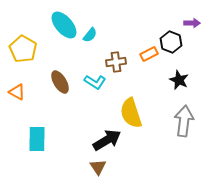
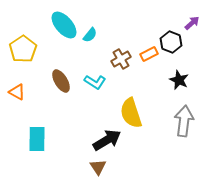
purple arrow: rotated 42 degrees counterclockwise
yellow pentagon: rotated 8 degrees clockwise
brown cross: moved 5 px right, 3 px up; rotated 24 degrees counterclockwise
brown ellipse: moved 1 px right, 1 px up
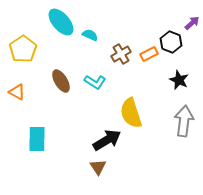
cyan ellipse: moved 3 px left, 3 px up
cyan semicircle: rotated 105 degrees counterclockwise
brown cross: moved 5 px up
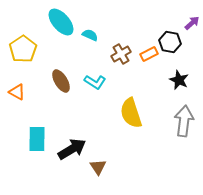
black hexagon: moved 1 px left; rotated 10 degrees counterclockwise
black arrow: moved 35 px left, 9 px down
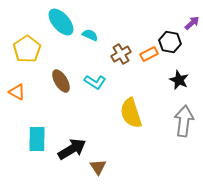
yellow pentagon: moved 4 px right
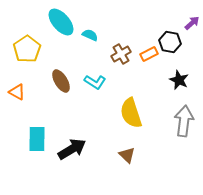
brown triangle: moved 29 px right, 12 px up; rotated 12 degrees counterclockwise
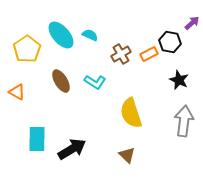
cyan ellipse: moved 13 px down
